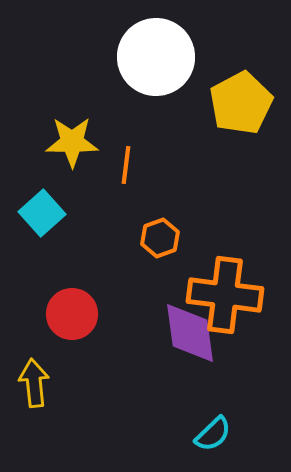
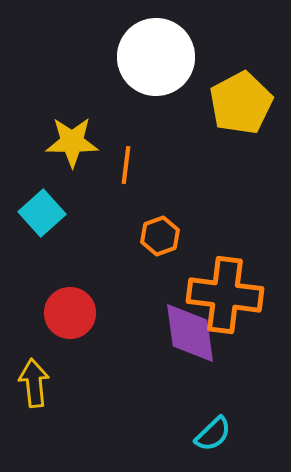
orange hexagon: moved 2 px up
red circle: moved 2 px left, 1 px up
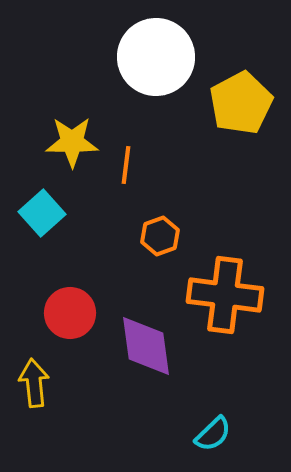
purple diamond: moved 44 px left, 13 px down
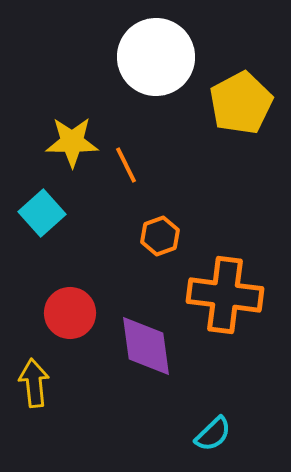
orange line: rotated 33 degrees counterclockwise
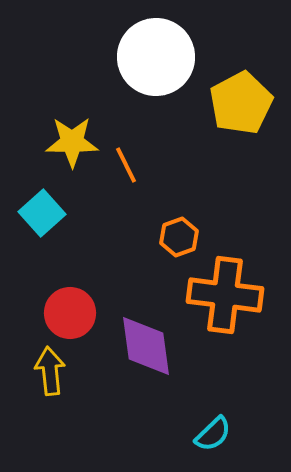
orange hexagon: moved 19 px right, 1 px down
yellow arrow: moved 16 px right, 12 px up
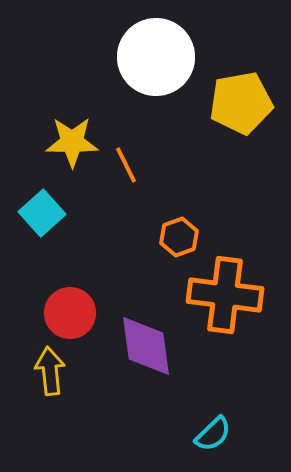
yellow pentagon: rotated 18 degrees clockwise
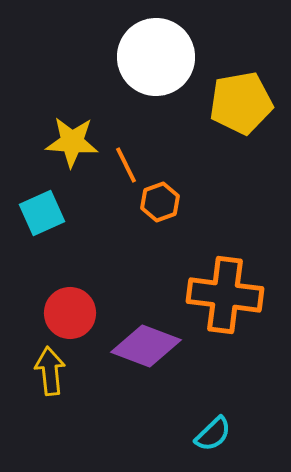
yellow star: rotated 4 degrees clockwise
cyan square: rotated 18 degrees clockwise
orange hexagon: moved 19 px left, 35 px up
purple diamond: rotated 62 degrees counterclockwise
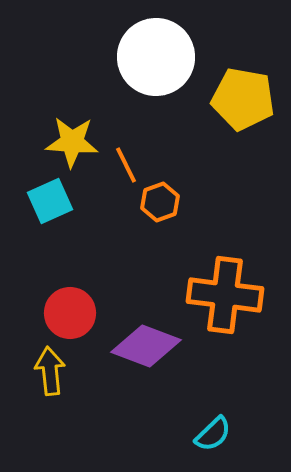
yellow pentagon: moved 2 px right, 4 px up; rotated 20 degrees clockwise
cyan square: moved 8 px right, 12 px up
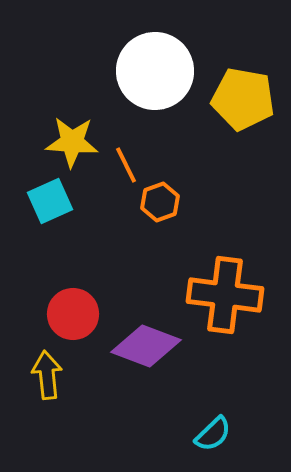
white circle: moved 1 px left, 14 px down
red circle: moved 3 px right, 1 px down
yellow arrow: moved 3 px left, 4 px down
